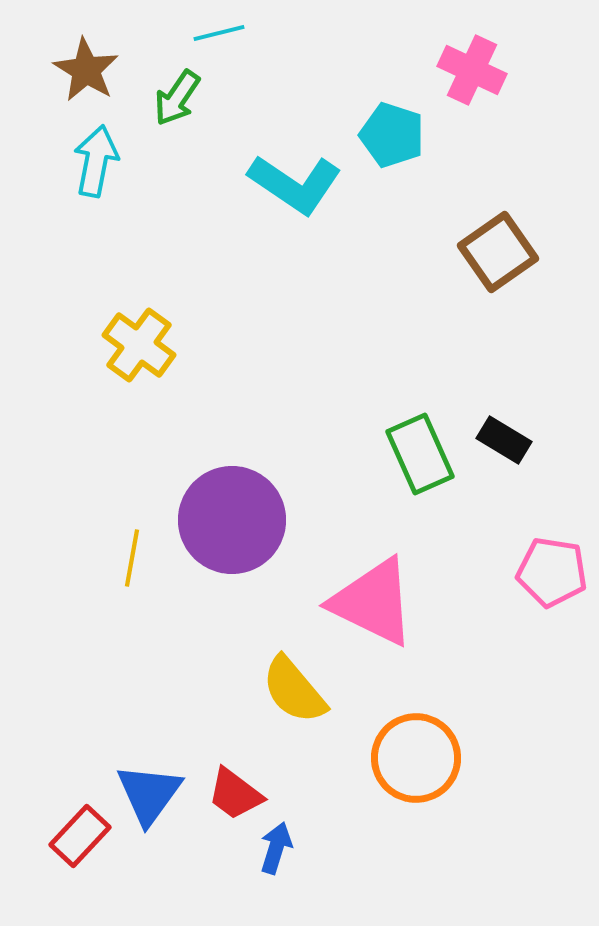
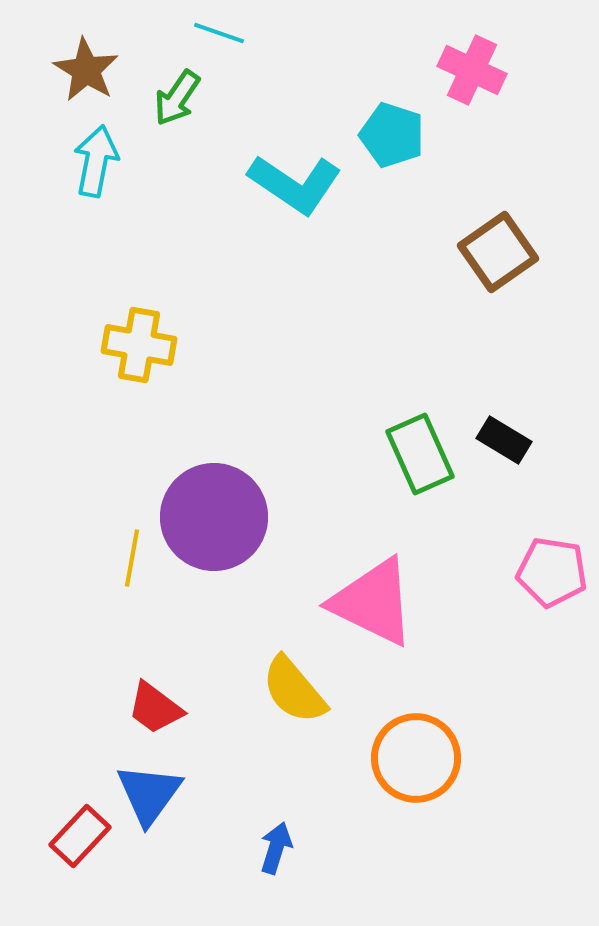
cyan line: rotated 33 degrees clockwise
yellow cross: rotated 26 degrees counterclockwise
purple circle: moved 18 px left, 3 px up
red trapezoid: moved 80 px left, 86 px up
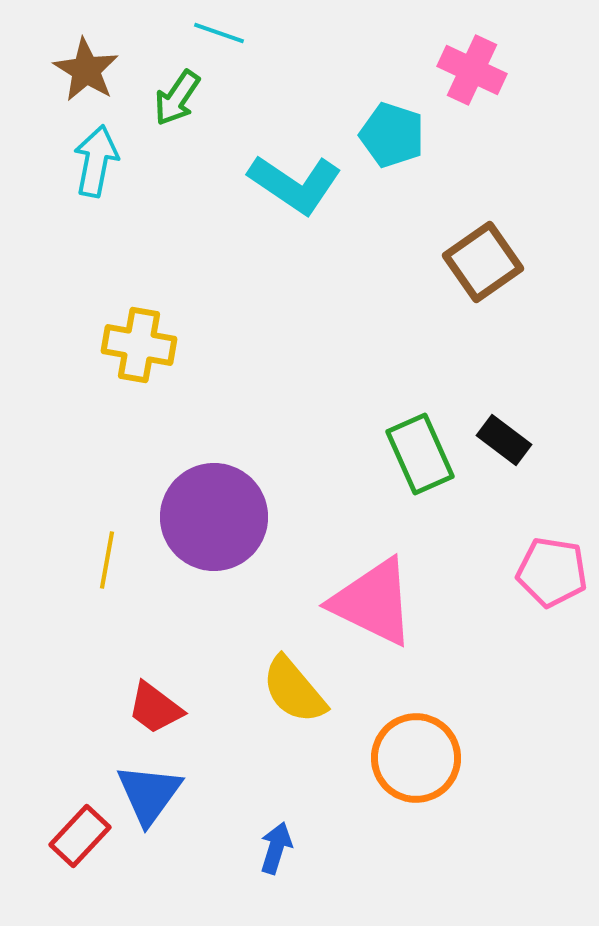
brown square: moved 15 px left, 10 px down
black rectangle: rotated 6 degrees clockwise
yellow line: moved 25 px left, 2 px down
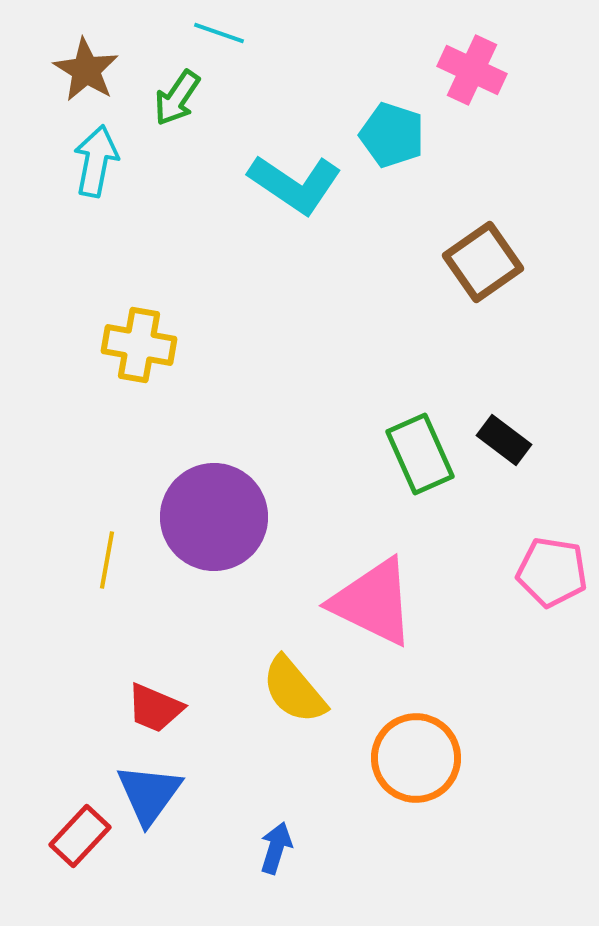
red trapezoid: rotated 14 degrees counterclockwise
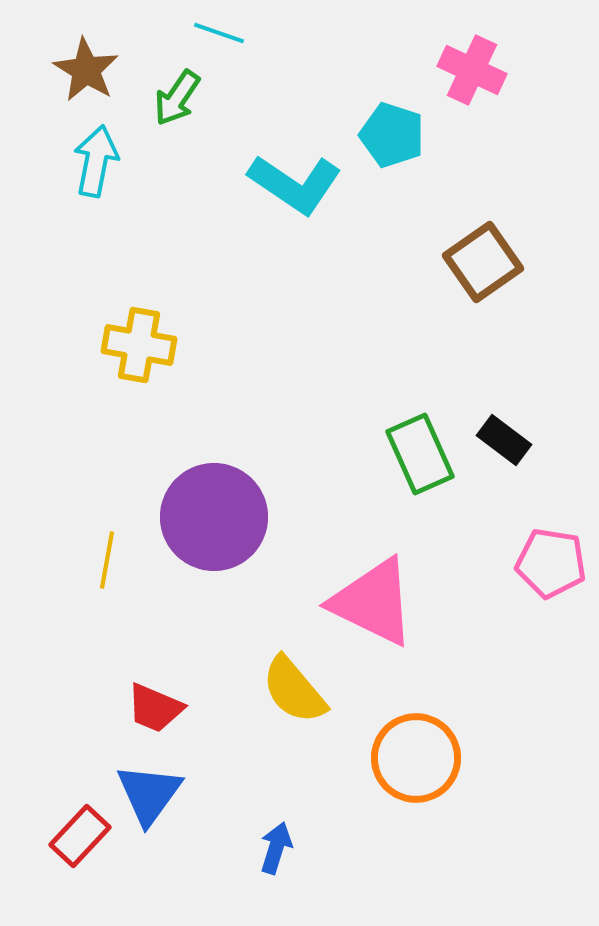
pink pentagon: moved 1 px left, 9 px up
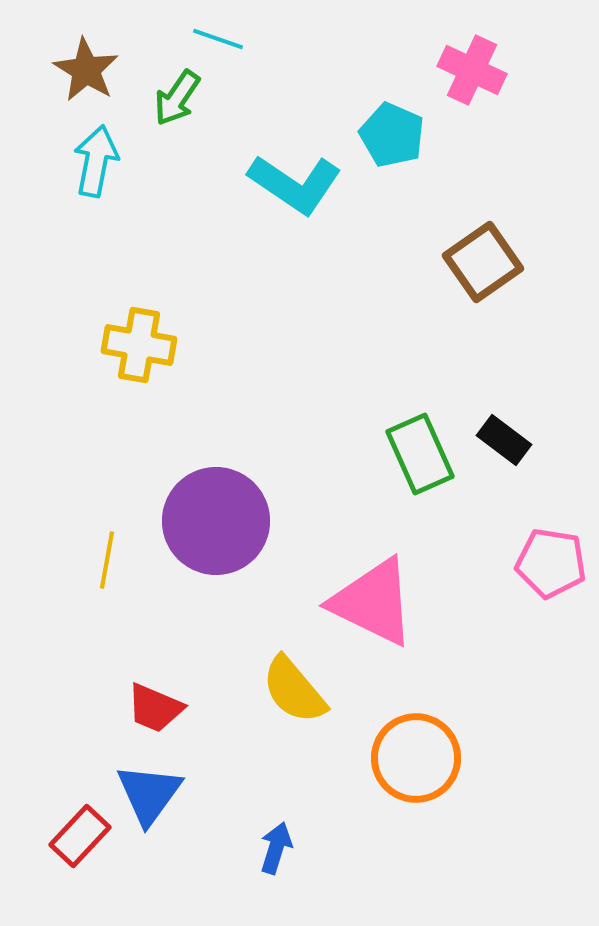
cyan line: moved 1 px left, 6 px down
cyan pentagon: rotated 6 degrees clockwise
purple circle: moved 2 px right, 4 px down
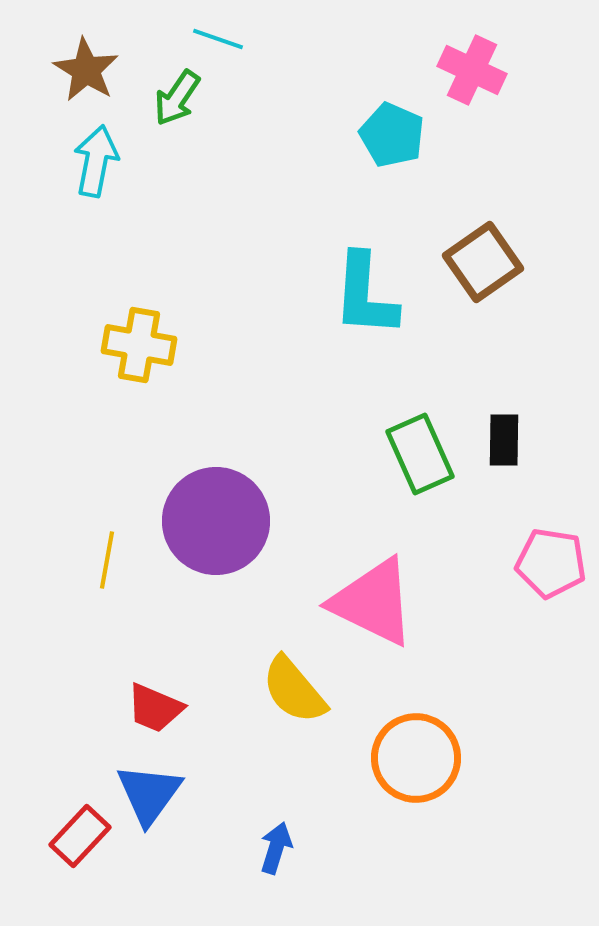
cyan L-shape: moved 70 px right, 111 px down; rotated 60 degrees clockwise
black rectangle: rotated 54 degrees clockwise
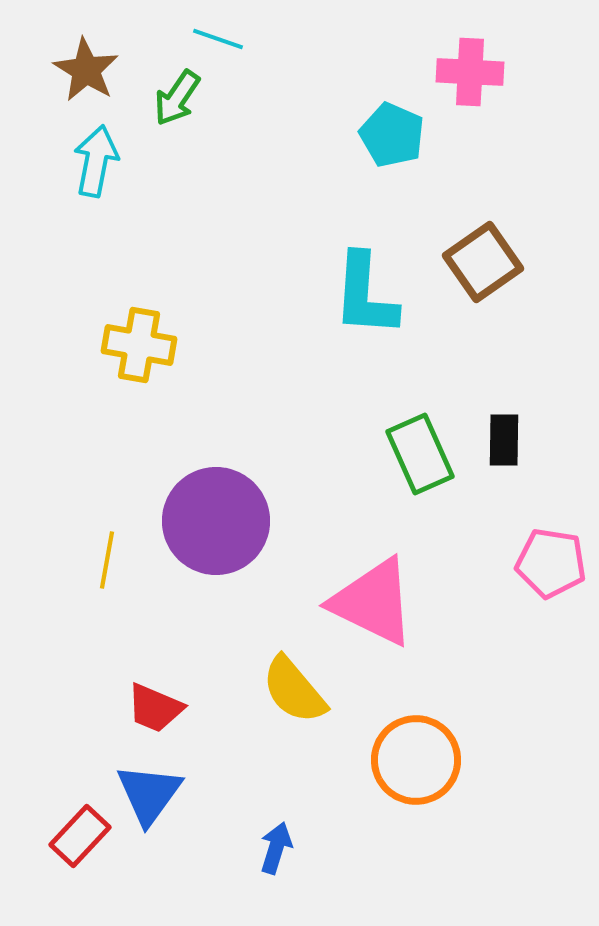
pink cross: moved 2 px left, 2 px down; rotated 22 degrees counterclockwise
orange circle: moved 2 px down
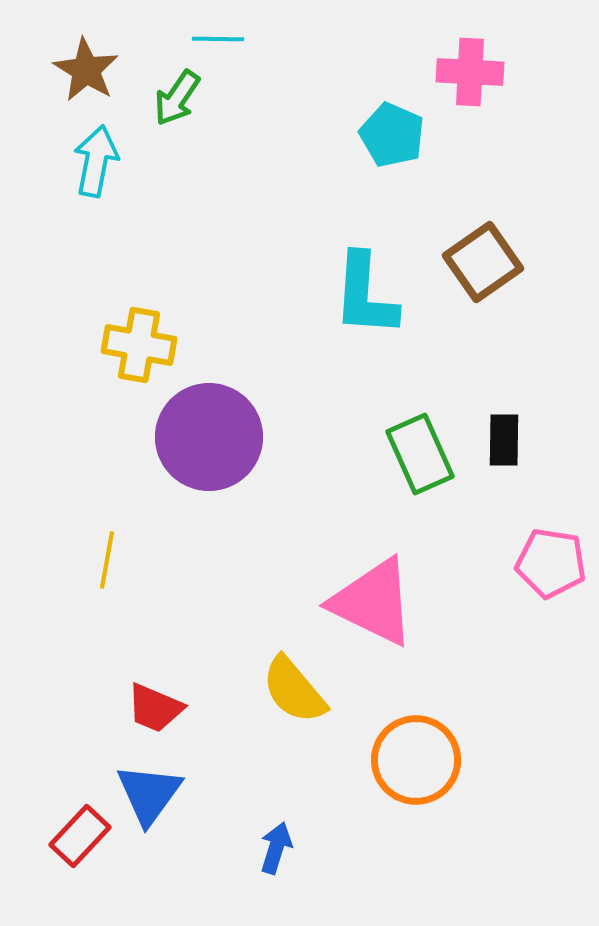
cyan line: rotated 18 degrees counterclockwise
purple circle: moved 7 px left, 84 px up
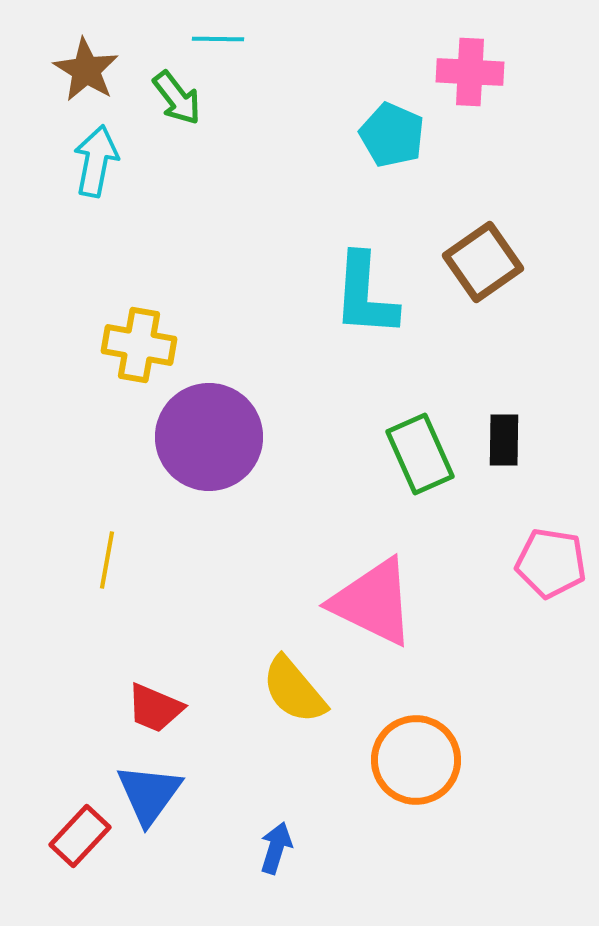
green arrow: rotated 72 degrees counterclockwise
